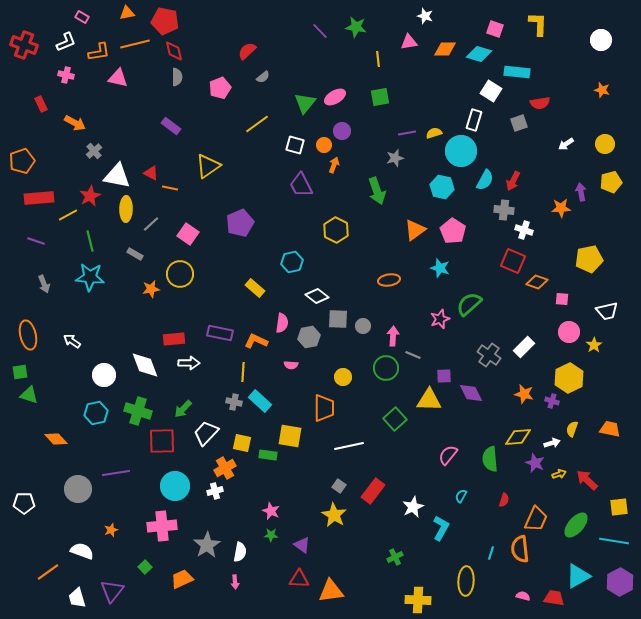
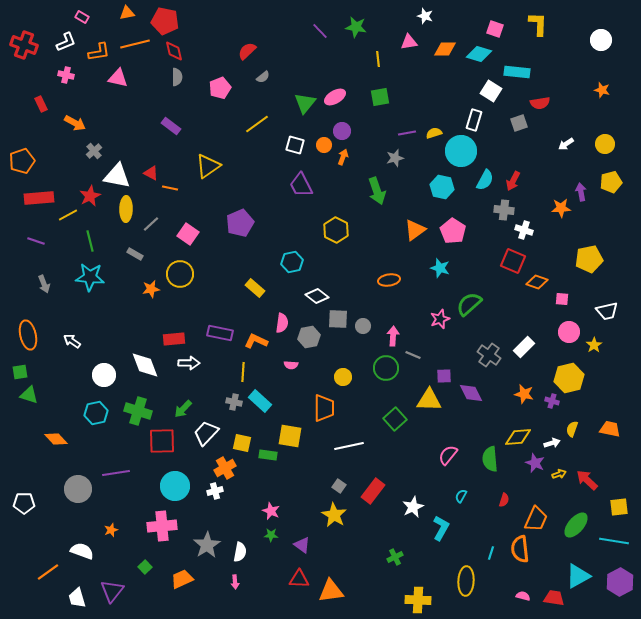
orange arrow at (334, 165): moved 9 px right, 8 px up
yellow hexagon at (569, 378): rotated 12 degrees clockwise
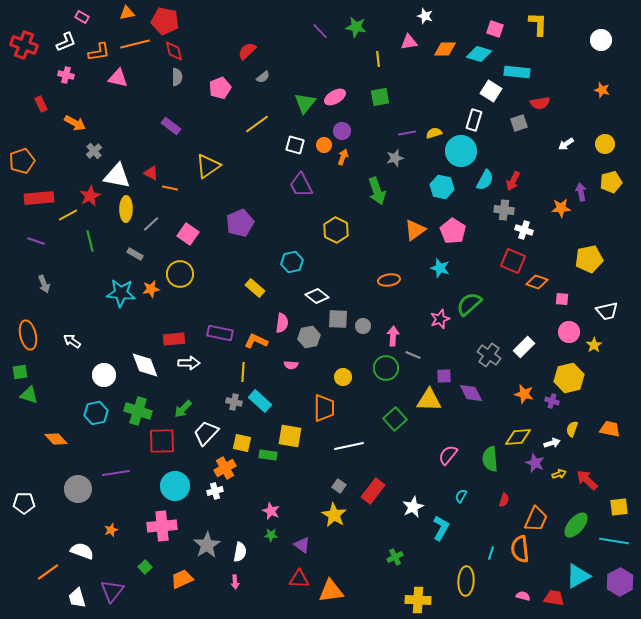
cyan star at (90, 277): moved 31 px right, 16 px down
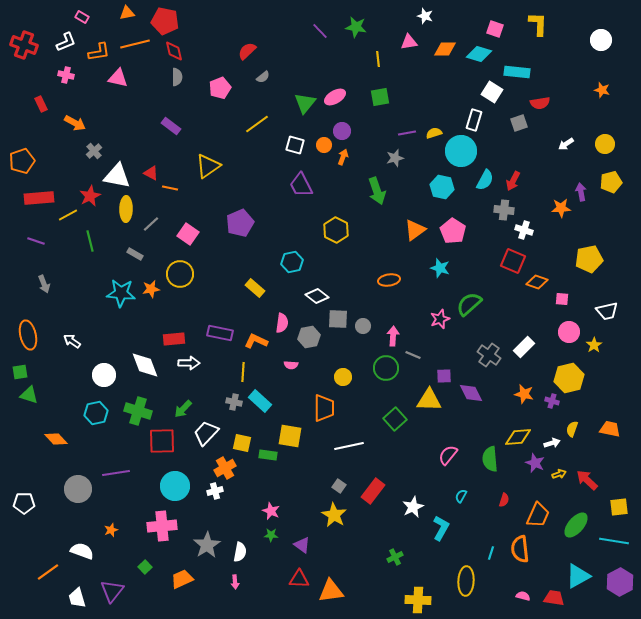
white square at (491, 91): moved 1 px right, 1 px down
orange trapezoid at (536, 519): moved 2 px right, 4 px up
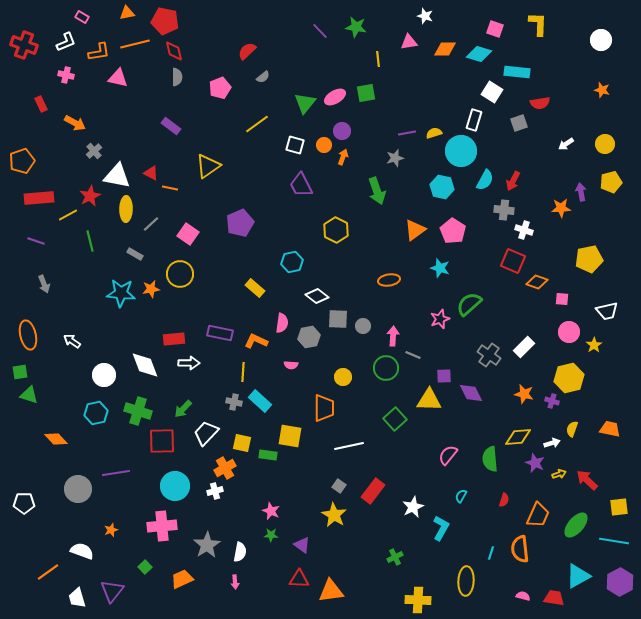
green square at (380, 97): moved 14 px left, 4 px up
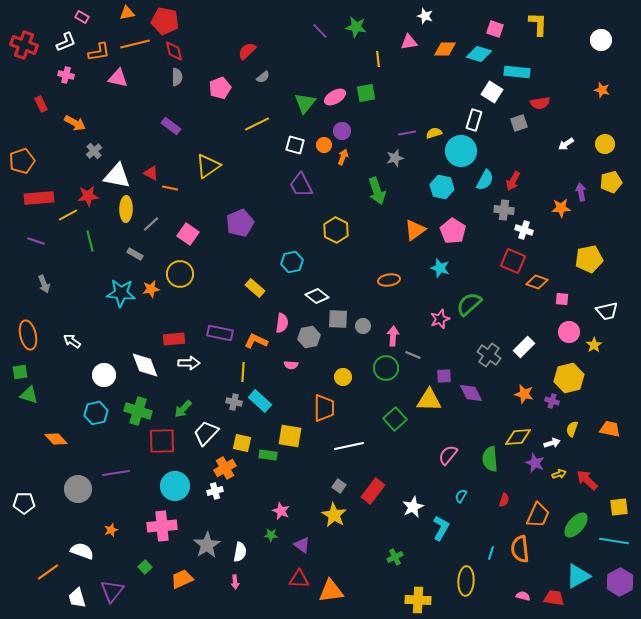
yellow line at (257, 124): rotated 10 degrees clockwise
red star at (90, 196): moved 2 px left; rotated 20 degrees clockwise
pink star at (271, 511): moved 10 px right
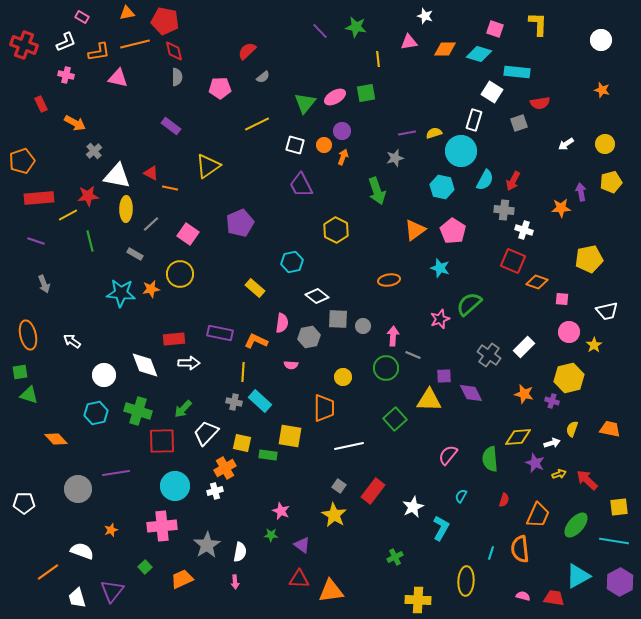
pink pentagon at (220, 88): rotated 20 degrees clockwise
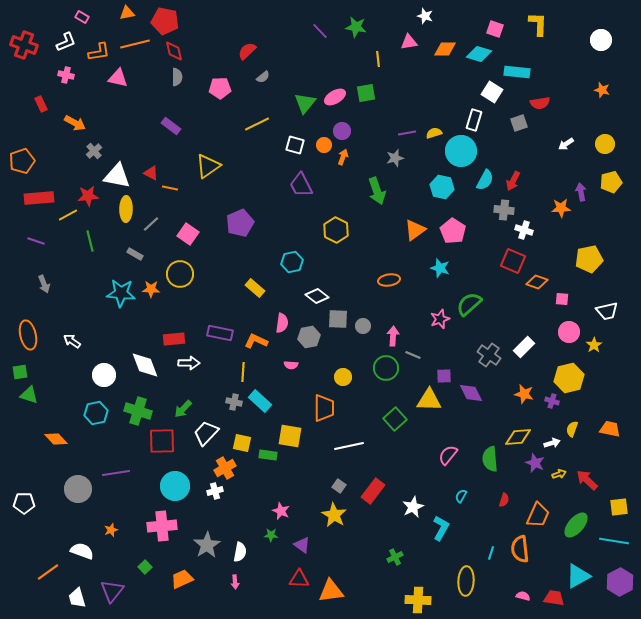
orange star at (151, 289): rotated 12 degrees clockwise
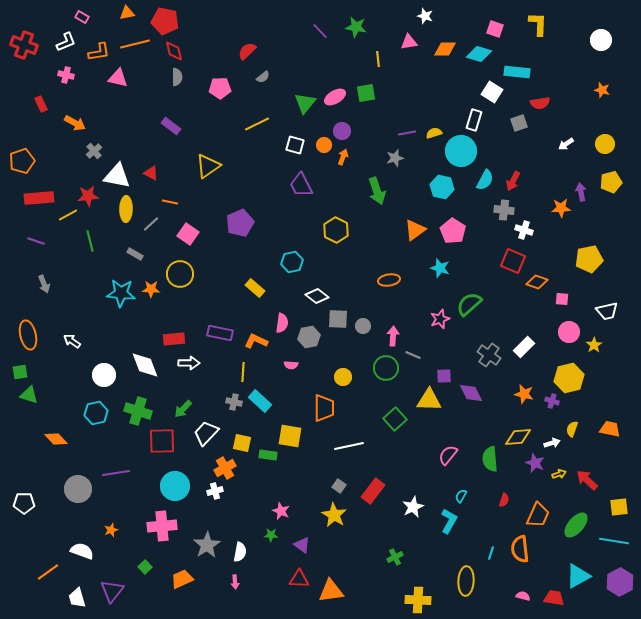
orange line at (170, 188): moved 14 px down
cyan L-shape at (441, 528): moved 8 px right, 7 px up
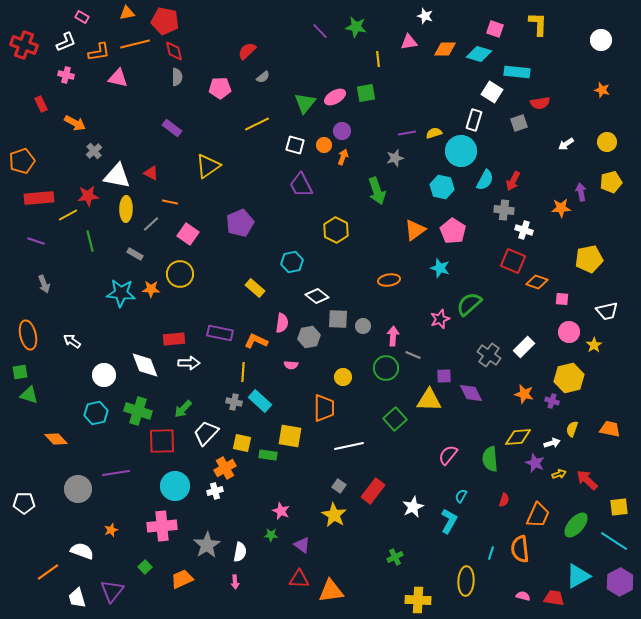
purple rectangle at (171, 126): moved 1 px right, 2 px down
yellow circle at (605, 144): moved 2 px right, 2 px up
cyan line at (614, 541): rotated 24 degrees clockwise
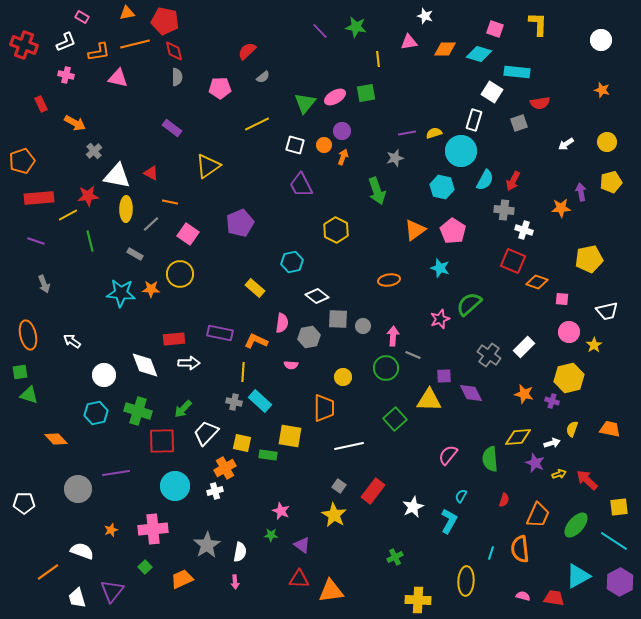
pink cross at (162, 526): moved 9 px left, 3 px down
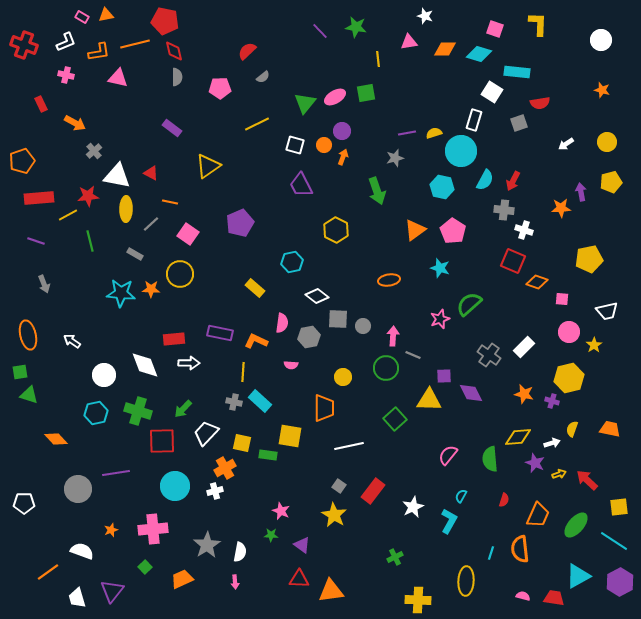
orange triangle at (127, 13): moved 21 px left, 2 px down
